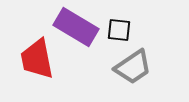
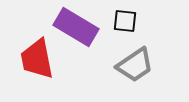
black square: moved 6 px right, 9 px up
gray trapezoid: moved 2 px right, 2 px up
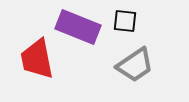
purple rectangle: moved 2 px right; rotated 9 degrees counterclockwise
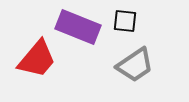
red trapezoid: rotated 129 degrees counterclockwise
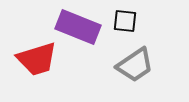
red trapezoid: rotated 33 degrees clockwise
